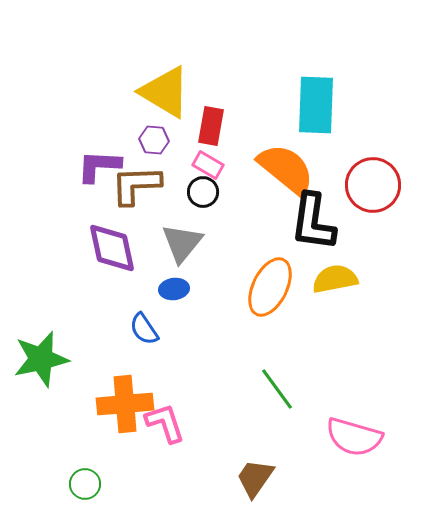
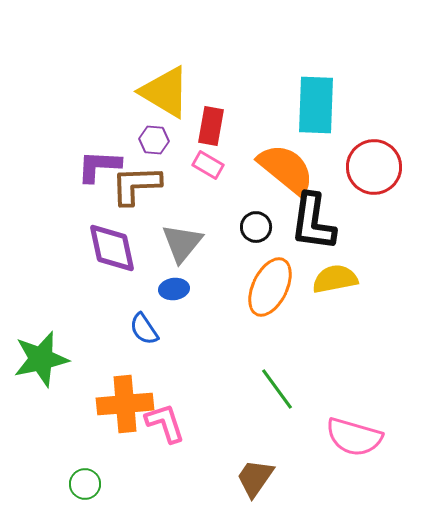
red circle: moved 1 px right, 18 px up
black circle: moved 53 px right, 35 px down
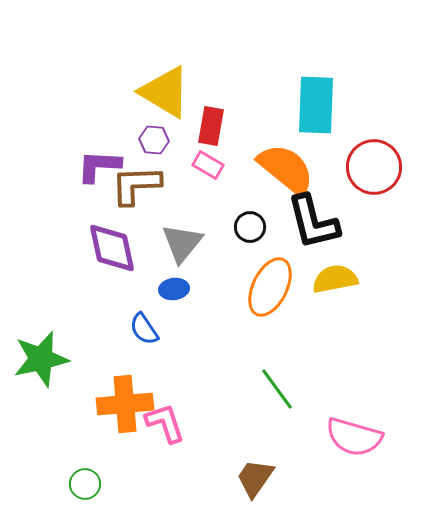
black L-shape: rotated 22 degrees counterclockwise
black circle: moved 6 px left
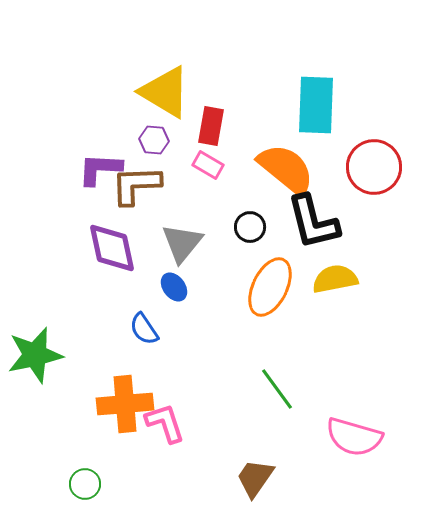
purple L-shape: moved 1 px right, 3 px down
blue ellipse: moved 2 px up; rotated 60 degrees clockwise
green star: moved 6 px left, 4 px up
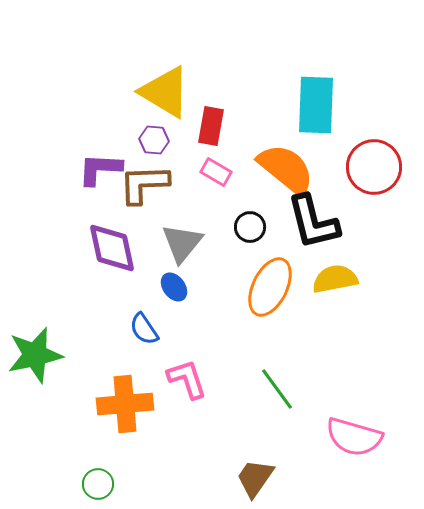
pink rectangle: moved 8 px right, 7 px down
brown L-shape: moved 8 px right, 1 px up
pink L-shape: moved 22 px right, 44 px up
green circle: moved 13 px right
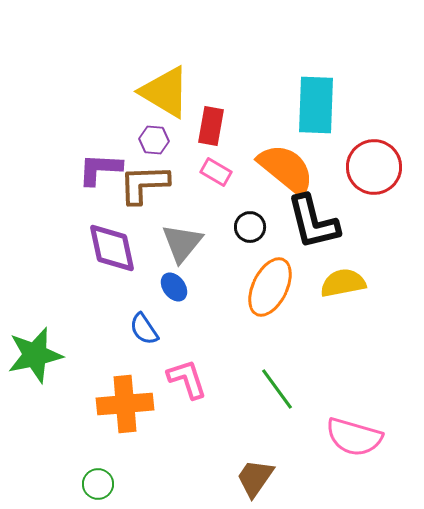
yellow semicircle: moved 8 px right, 4 px down
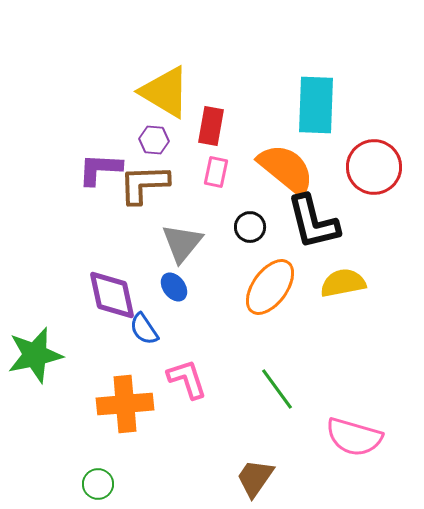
pink rectangle: rotated 72 degrees clockwise
purple diamond: moved 47 px down
orange ellipse: rotated 10 degrees clockwise
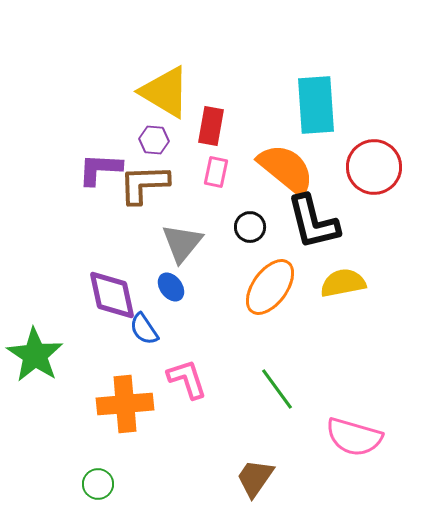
cyan rectangle: rotated 6 degrees counterclockwise
blue ellipse: moved 3 px left
green star: rotated 26 degrees counterclockwise
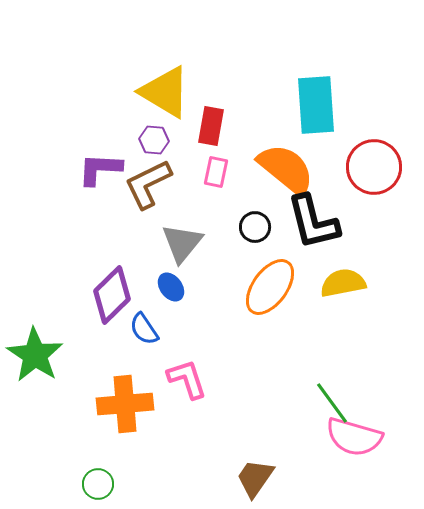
brown L-shape: moved 4 px right; rotated 24 degrees counterclockwise
black circle: moved 5 px right
purple diamond: rotated 58 degrees clockwise
green line: moved 55 px right, 14 px down
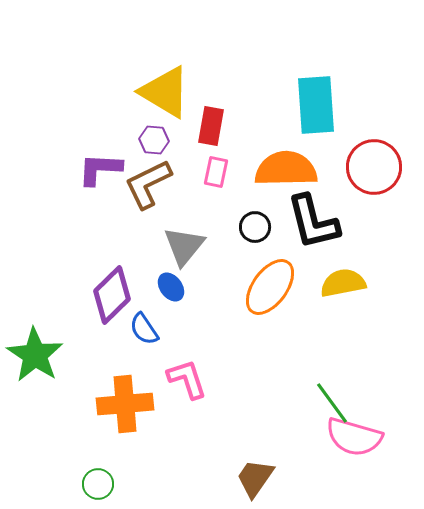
orange semicircle: rotated 40 degrees counterclockwise
gray triangle: moved 2 px right, 3 px down
